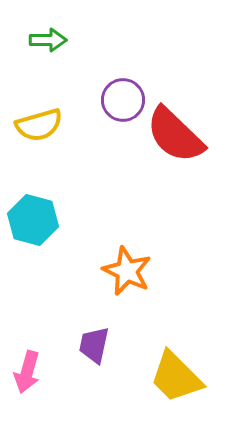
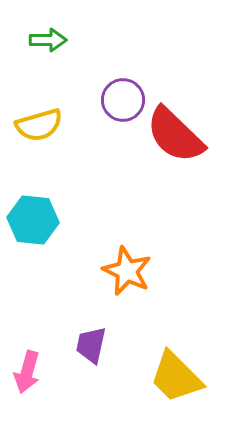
cyan hexagon: rotated 9 degrees counterclockwise
purple trapezoid: moved 3 px left
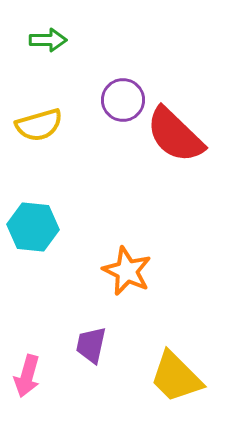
cyan hexagon: moved 7 px down
pink arrow: moved 4 px down
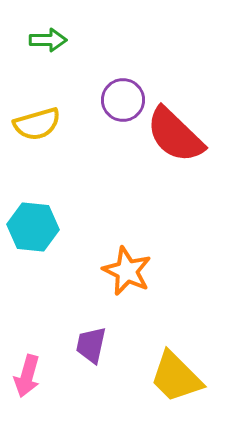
yellow semicircle: moved 2 px left, 1 px up
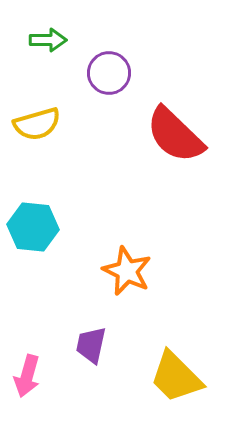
purple circle: moved 14 px left, 27 px up
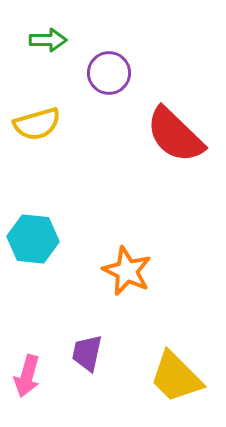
cyan hexagon: moved 12 px down
purple trapezoid: moved 4 px left, 8 px down
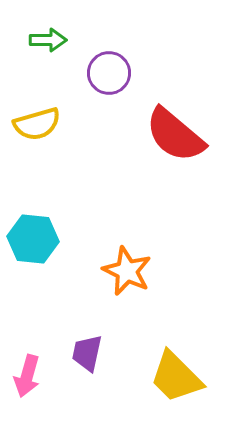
red semicircle: rotated 4 degrees counterclockwise
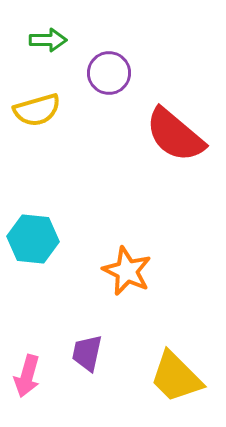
yellow semicircle: moved 14 px up
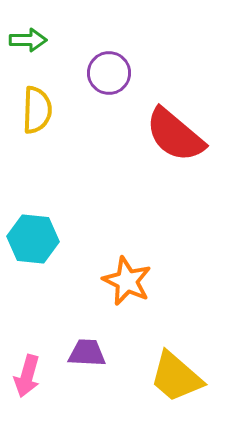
green arrow: moved 20 px left
yellow semicircle: rotated 72 degrees counterclockwise
orange star: moved 10 px down
purple trapezoid: rotated 81 degrees clockwise
yellow trapezoid: rotated 4 degrees counterclockwise
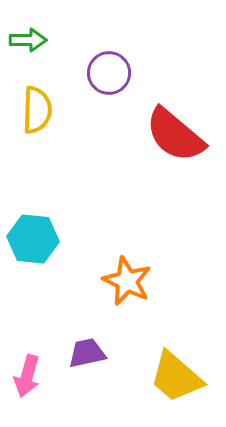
purple trapezoid: rotated 15 degrees counterclockwise
